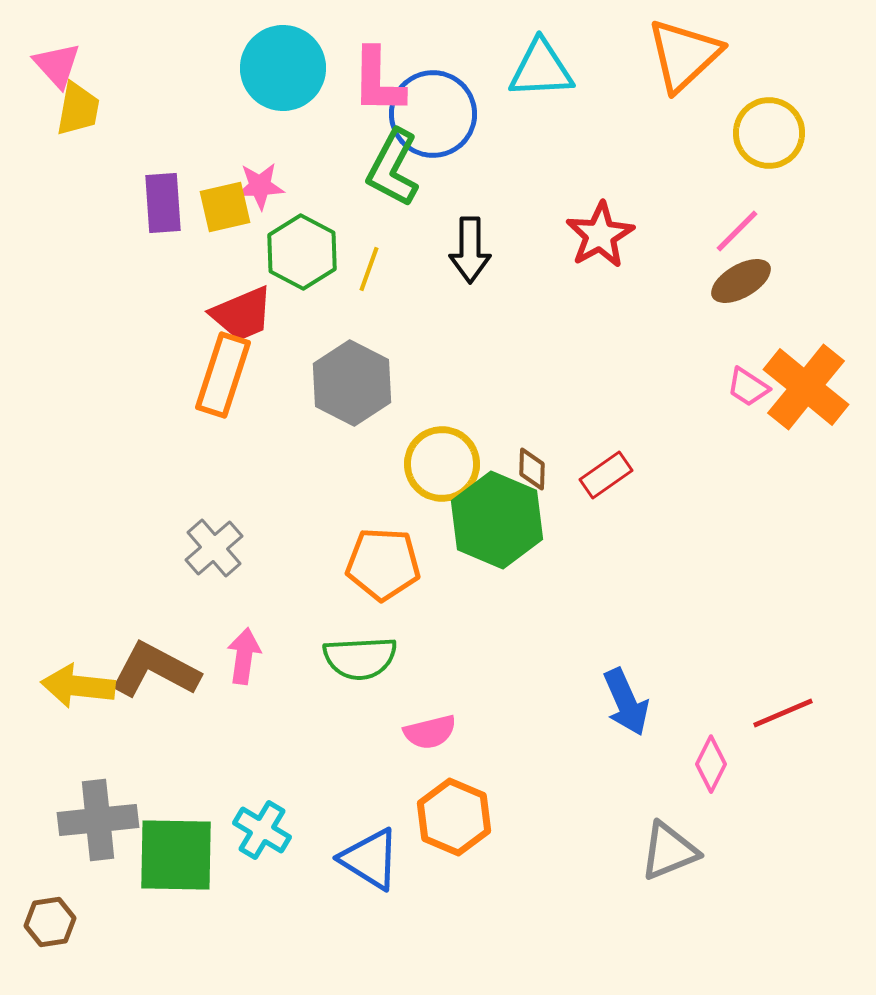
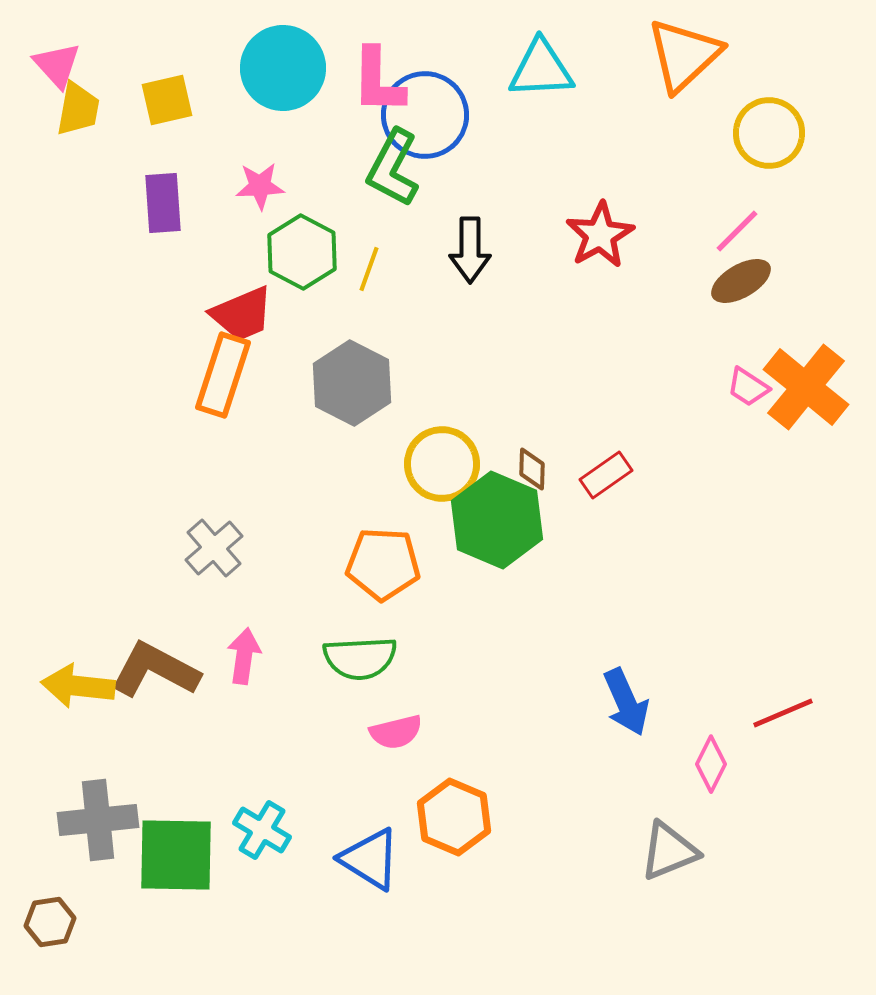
blue circle at (433, 114): moved 8 px left, 1 px down
yellow square at (225, 207): moved 58 px left, 107 px up
pink semicircle at (430, 732): moved 34 px left
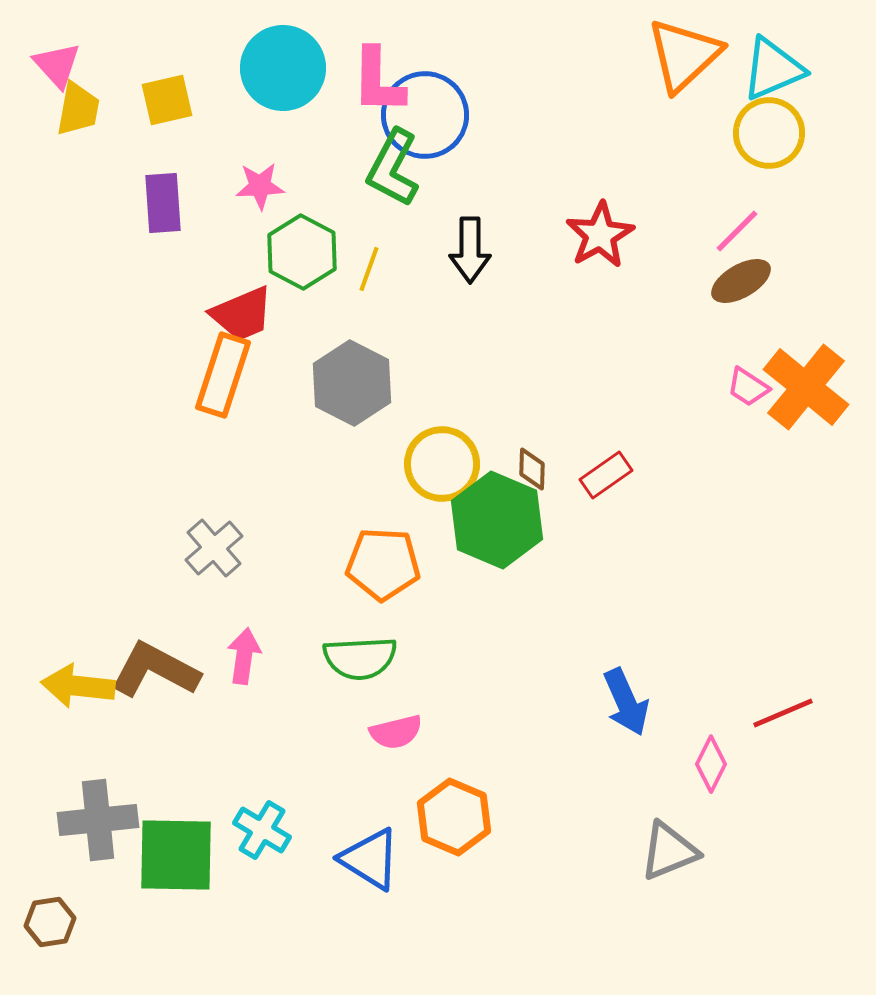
cyan triangle at (541, 69): moved 232 px right; rotated 20 degrees counterclockwise
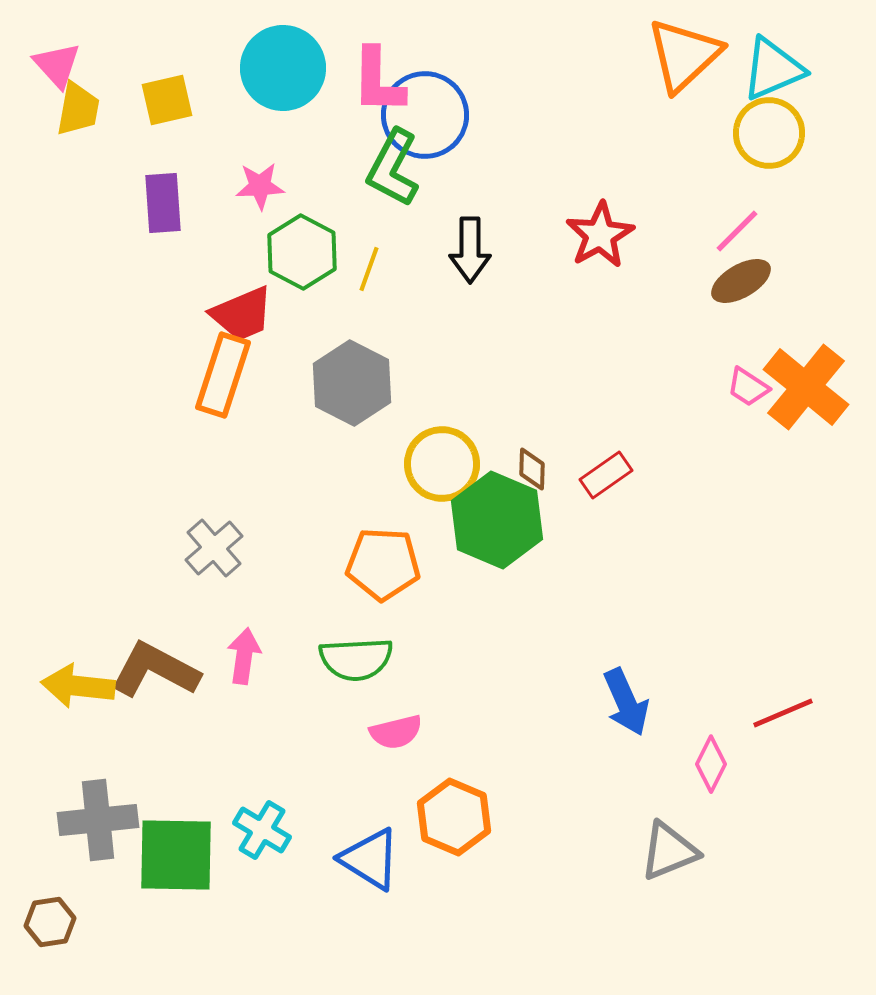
green semicircle at (360, 658): moved 4 px left, 1 px down
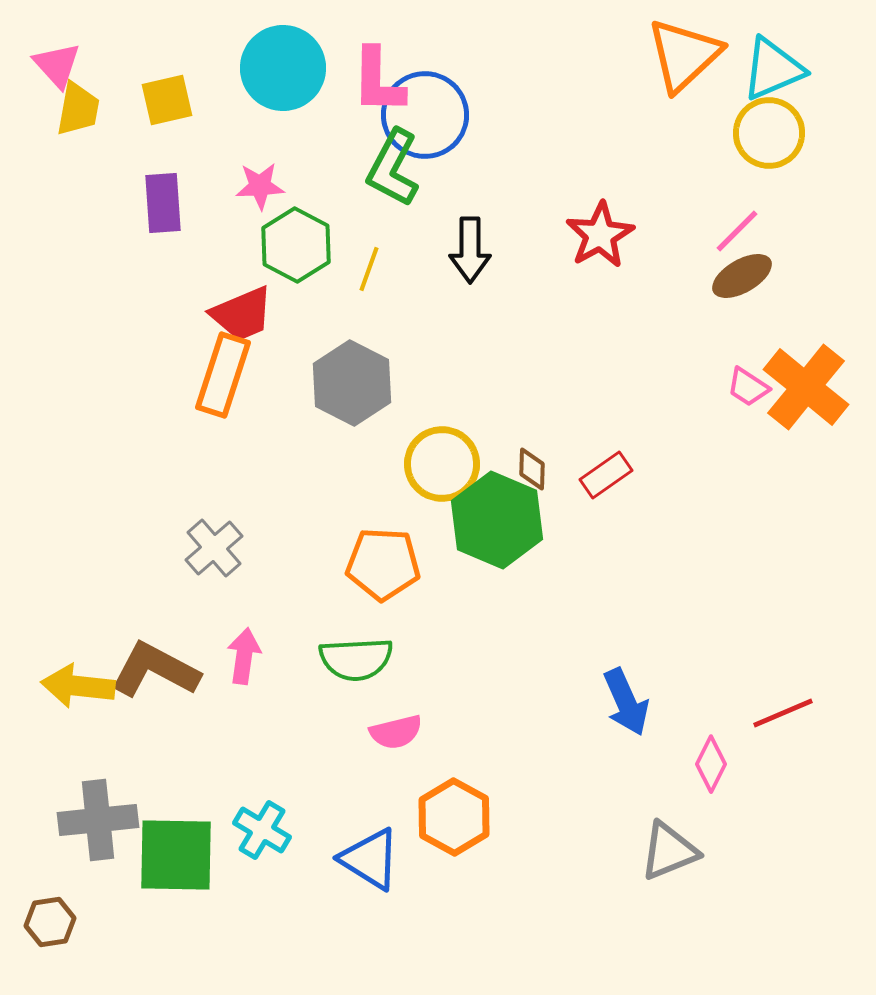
green hexagon at (302, 252): moved 6 px left, 7 px up
brown ellipse at (741, 281): moved 1 px right, 5 px up
orange hexagon at (454, 817): rotated 6 degrees clockwise
